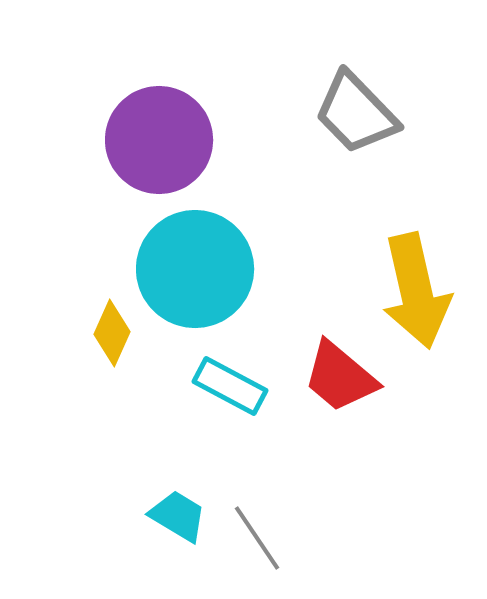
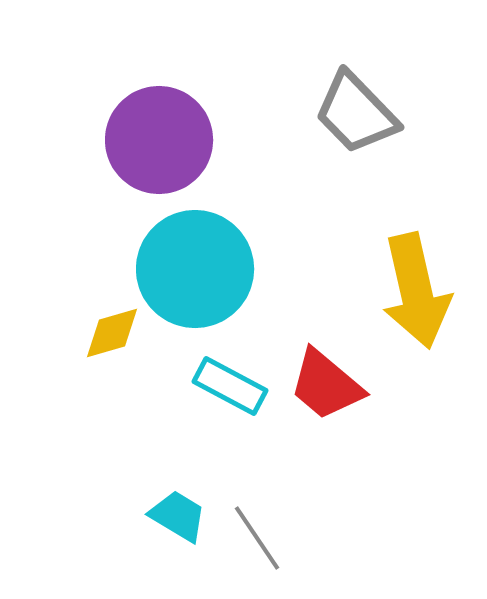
yellow diamond: rotated 50 degrees clockwise
red trapezoid: moved 14 px left, 8 px down
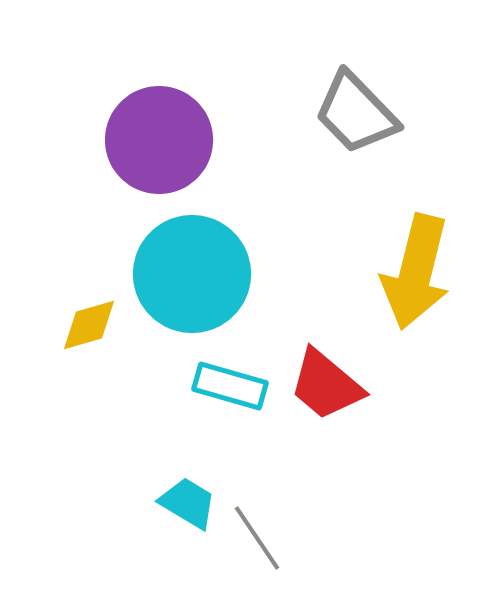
cyan circle: moved 3 px left, 5 px down
yellow arrow: moved 19 px up; rotated 27 degrees clockwise
yellow diamond: moved 23 px left, 8 px up
cyan rectangle: rotated 12 degrees counterclockwise
cyan trapezoid: moved 10 px right, 13 px up
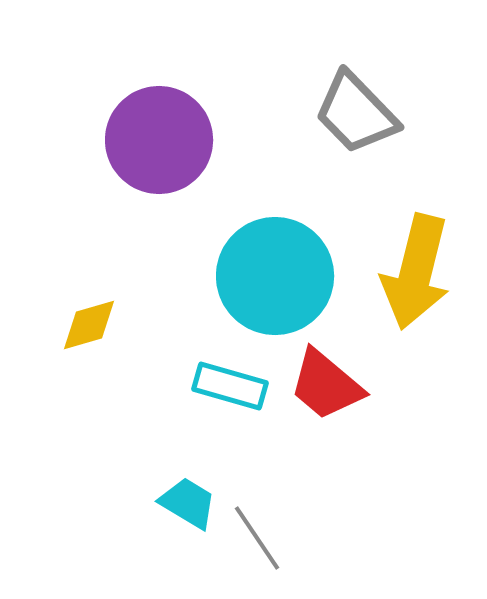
cyan circle: moved 83 px right, 2 px down
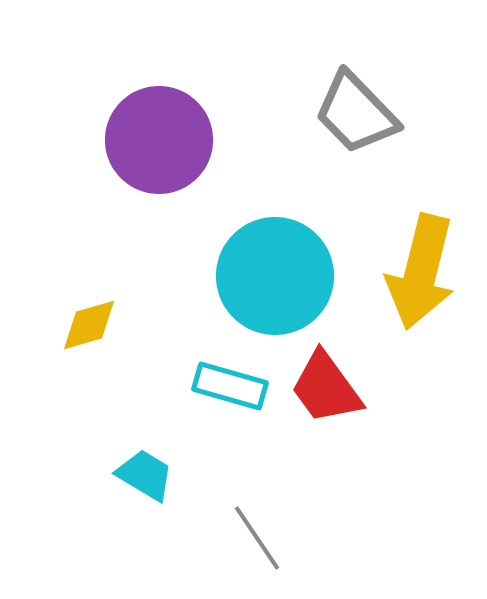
yellow arrow: moved 5 px right
red trapezoid: moved 3 px down; rotated 14 degrees clockwise
cyan trapezoid: moved 43 px left, 28 px up
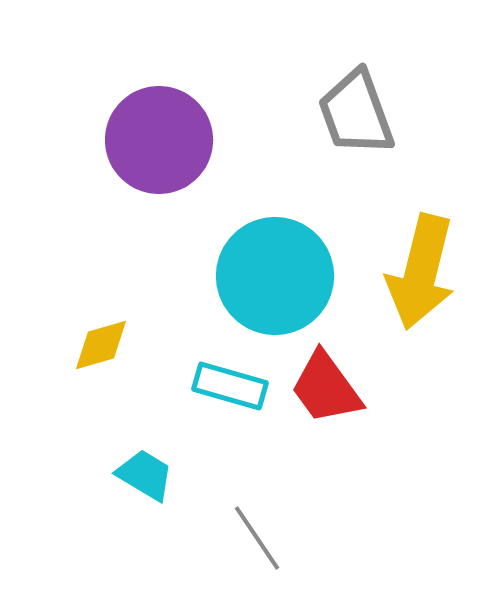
gray trapezoid: rotated 24 degrees clockwise
yellow diamond: moved 12 px right, 20 px down
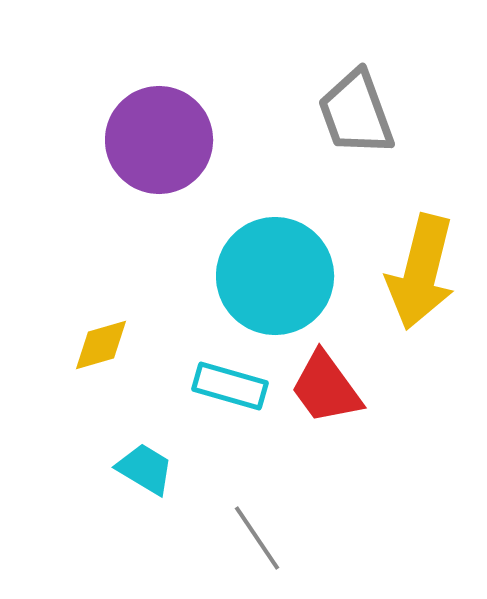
cyan trapezoid: moved 6 px up
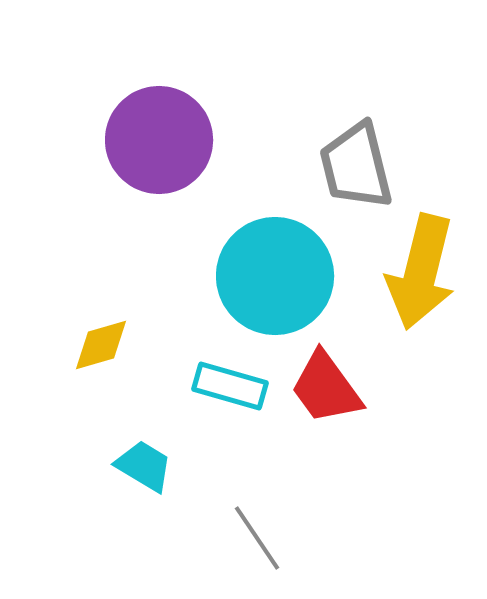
gray trapezoid: moved 53 px down; rotated 6 degrees clockwise
cyan trapezoid: moved 1 px left, 3 px up
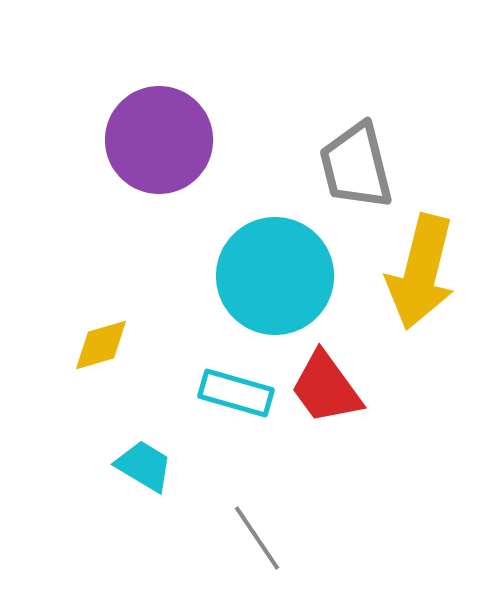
cyan rectangle: moved 6 px right, 7 px down
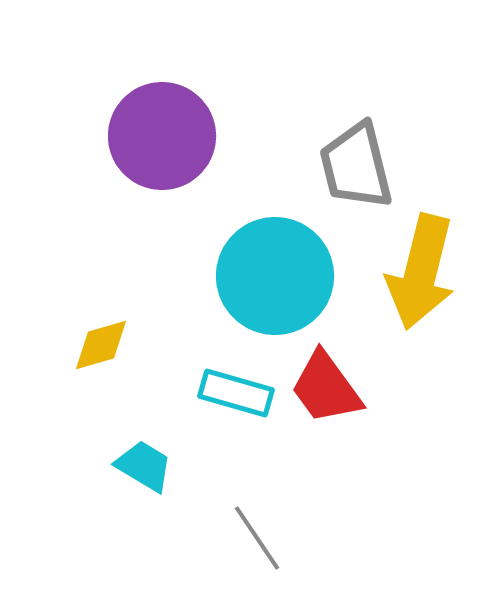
purple circle: moved 3 px right, 4 px up
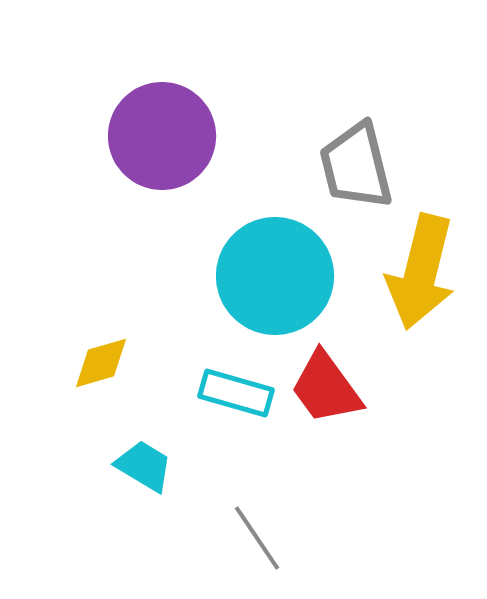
yellow diamond: moved 18 px down
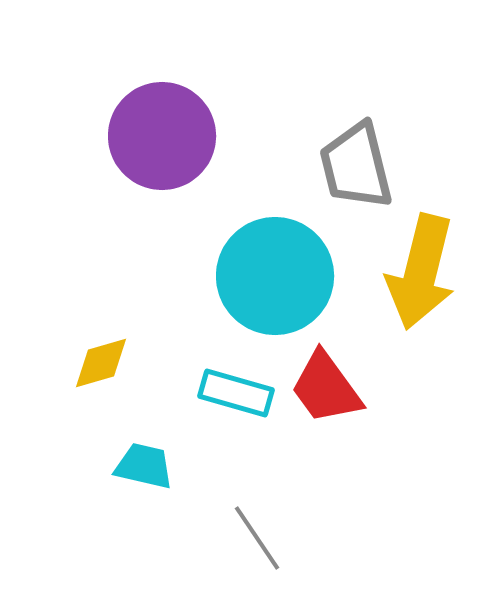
cyan trapezoid: rotated 18 degrees counterclockwise
